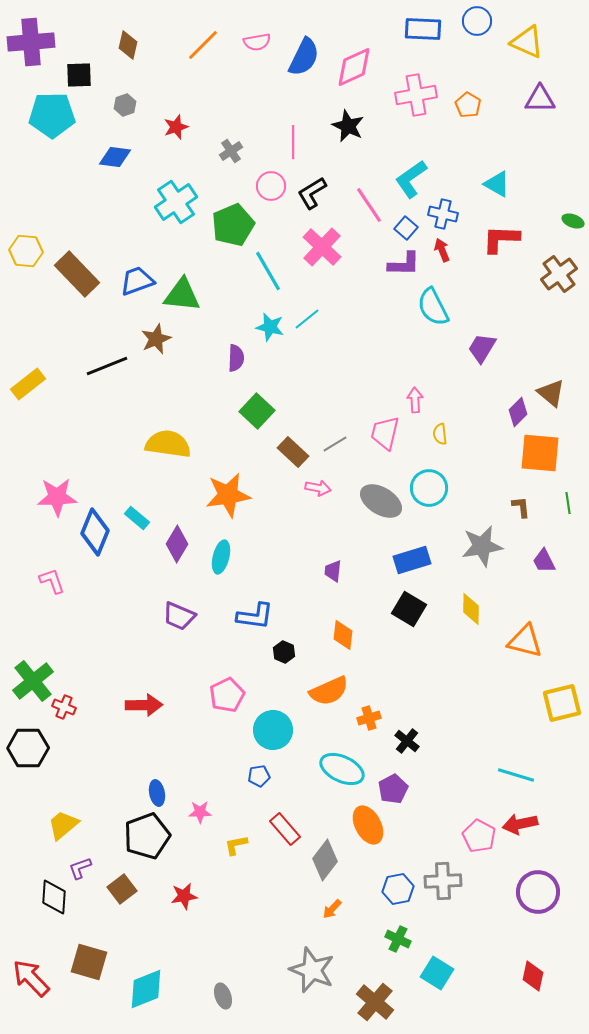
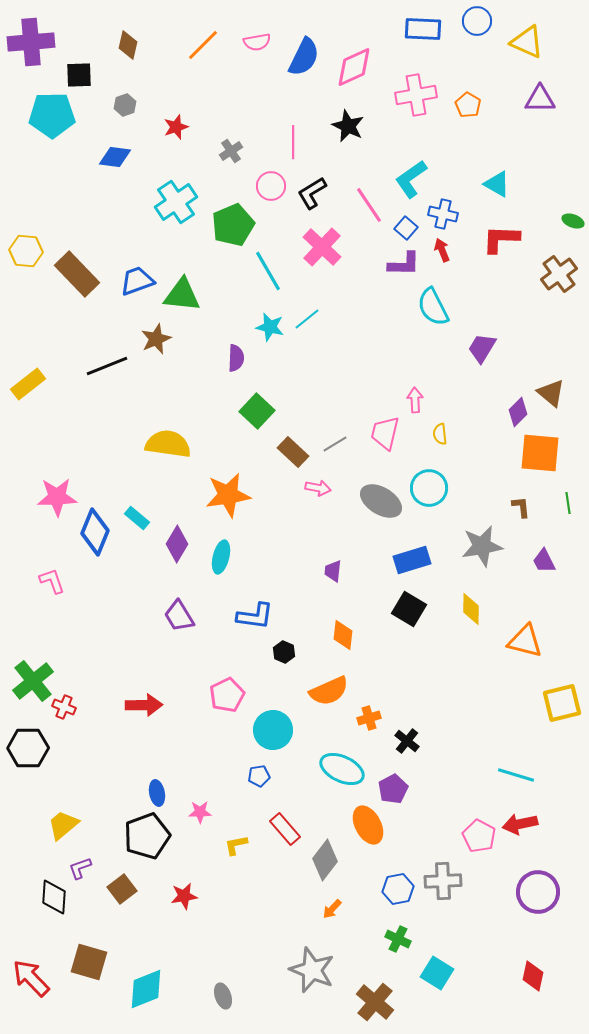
purple trapezoid at (179, 616): rotated 36 degrees clockwise
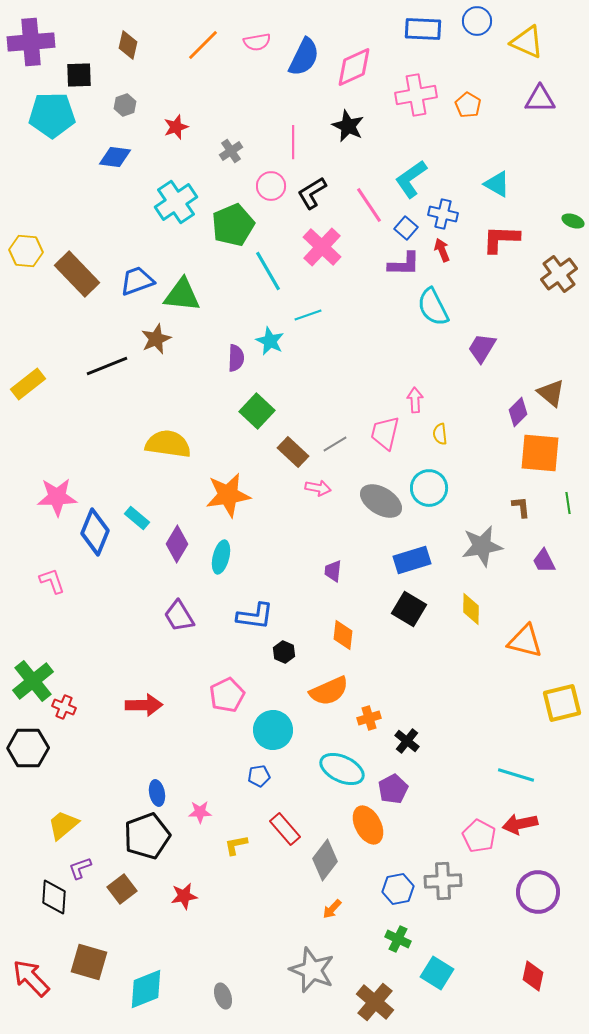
cyan line at (307, 319): moved 1 px right, 4 px up; rotated 20 degrees clockwise
cyan star at (270, 327): moved 14 px down; rotated 12 degrees clockwise
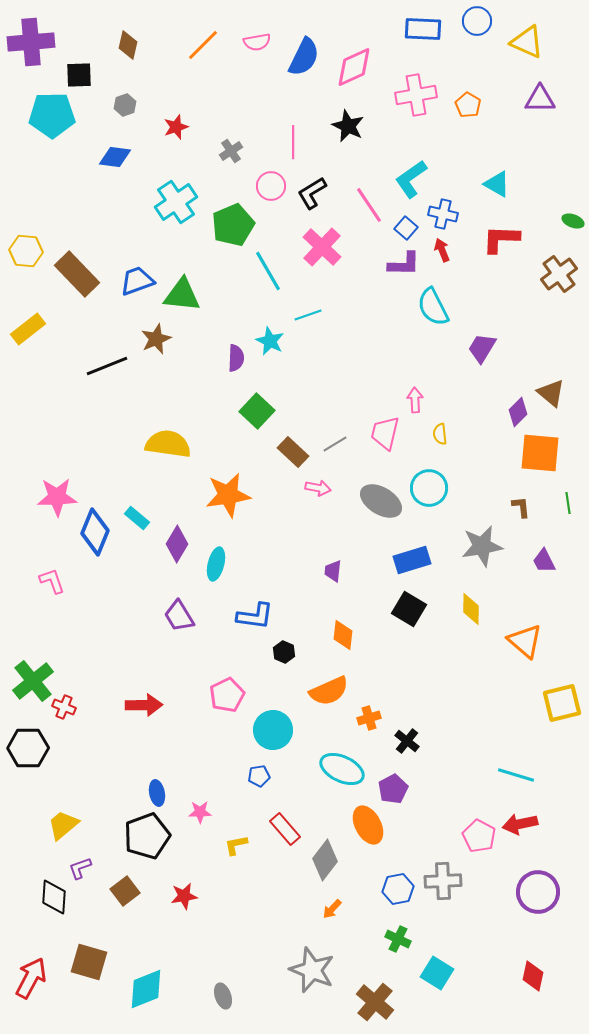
yellow rectangle at (28, 384): moved 55 px up
cyan ellipse at (221, 557): moved 5 px left, 7 px down
orange triangle at (525, 641): rotated 27 degrees clockwise
brown square at (122, 889): moved 3 px right, 2 px down
red arrow at (31, 978): rotated 72 degrees clockwise
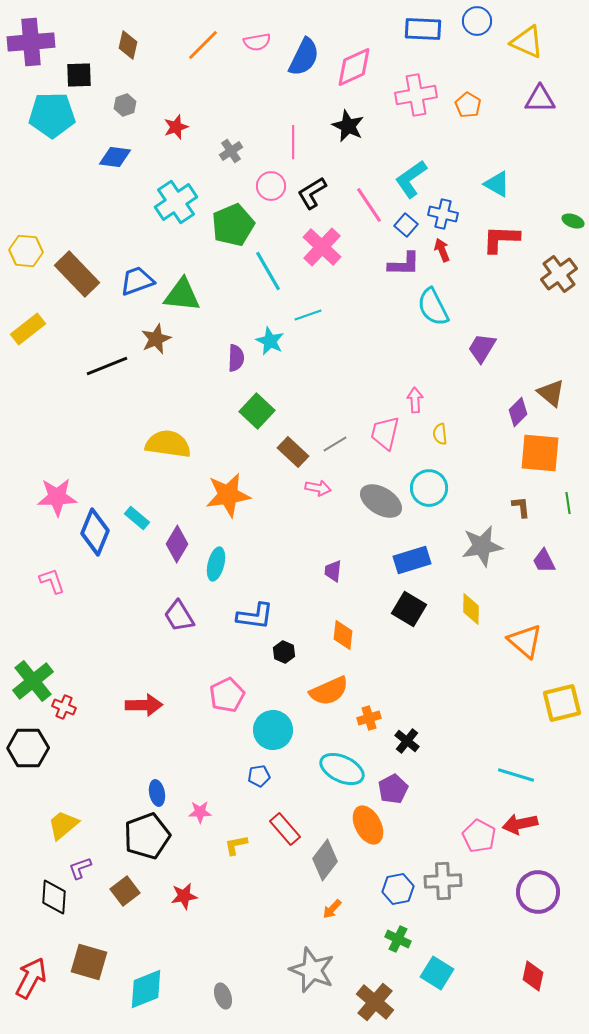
blue square at (406, 228): moved 3 px up
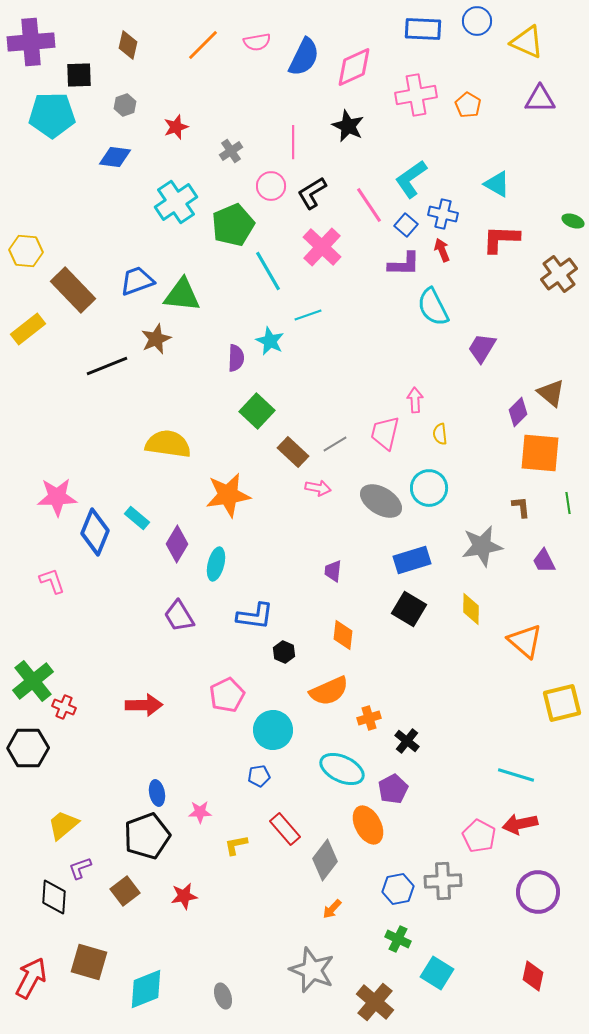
brown rectangle at (77, 274): moved 4 px left, 16 px down
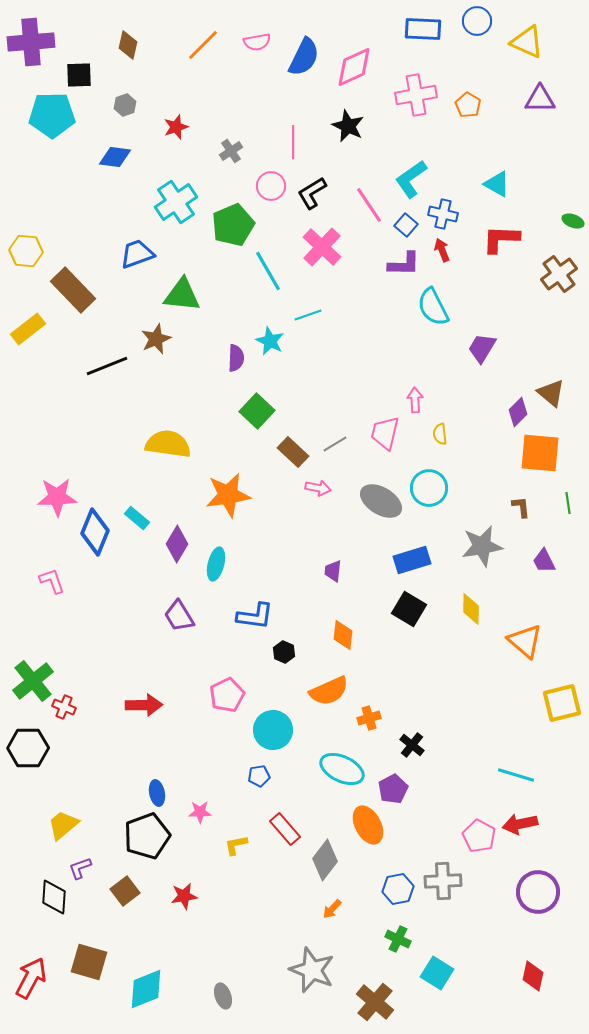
blue trapezoid at (137, 281): moved 27 px up
black cross at (407, 741): moved 5 px right, 4 px down
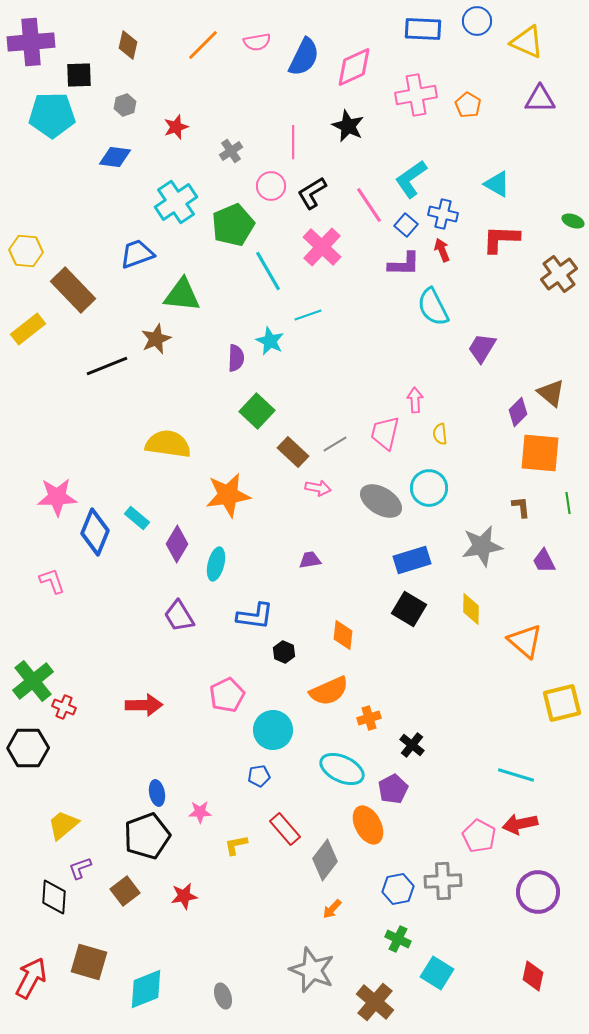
purple trapezoid at (333, 571): moved 23 px left, 11 px up; rotated 75 degrees clockwise
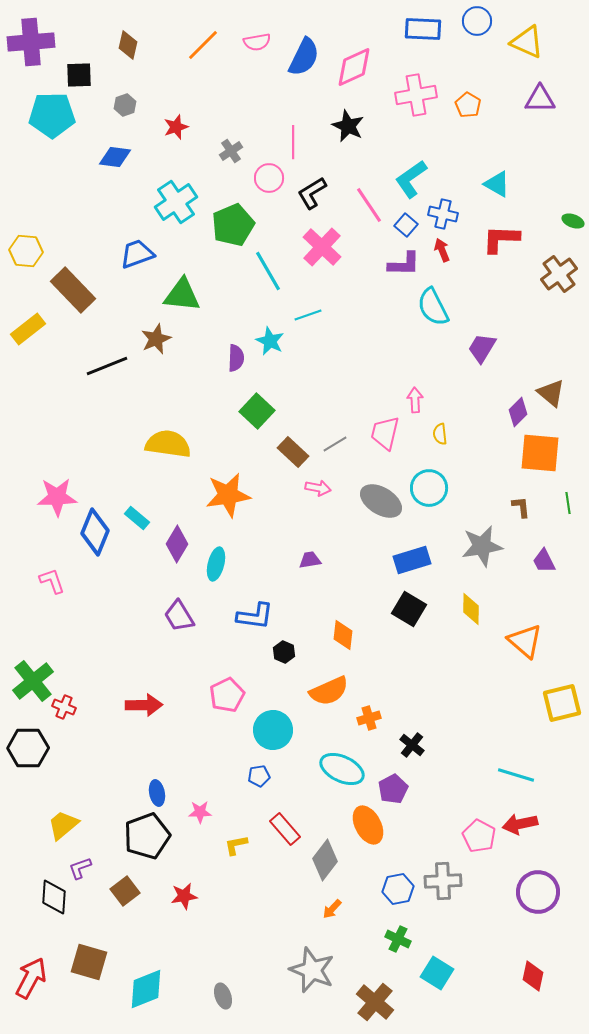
pink circle at (271, 186): moved 2 px left, 8 px up
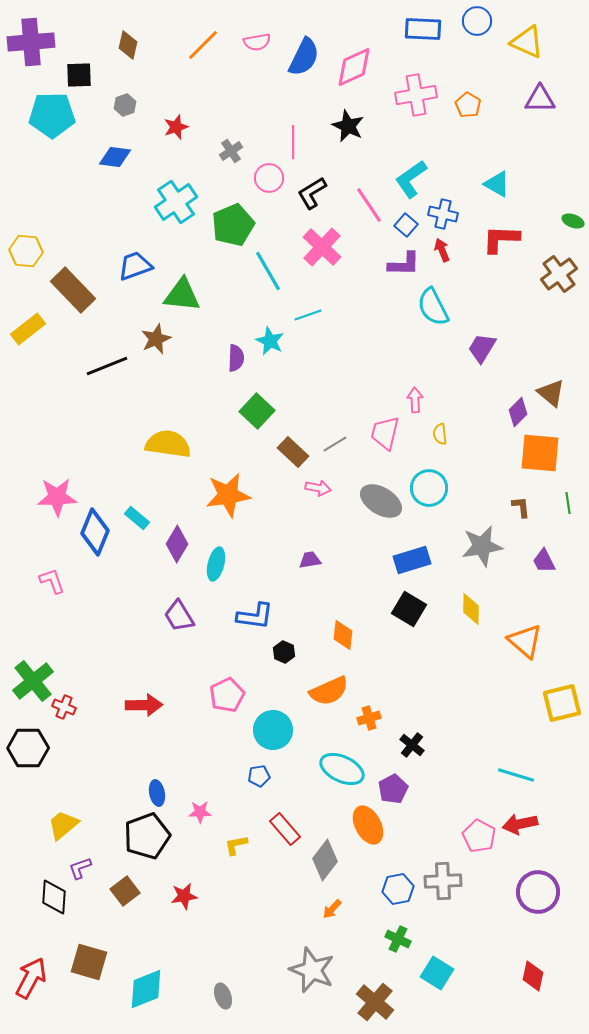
blue trapezoid at (137, 254): moved 2 px left, 12 px down
